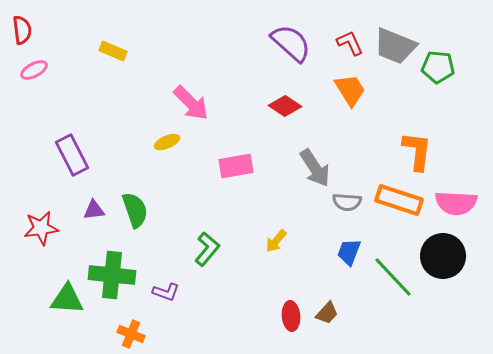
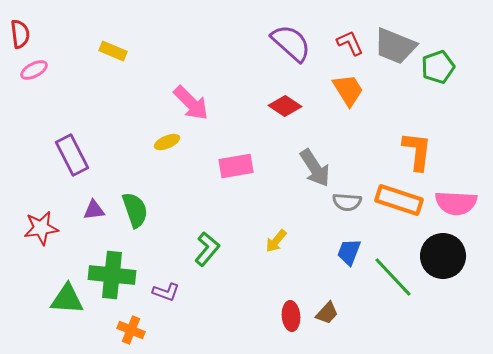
red semicircle: moved 2 px left, 4 px down
green pentagon: rotated 24 degrees counterclockwise
orange trapezoid: moved 2 px left
orange cross: moved 4 px up
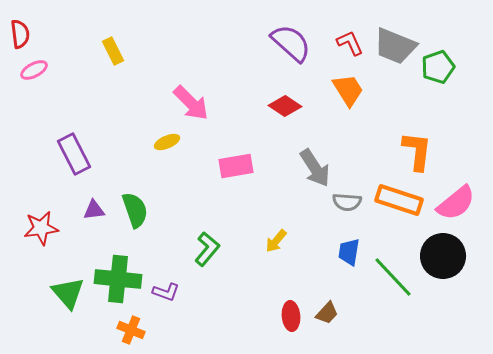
yellow rectangle: rotated 40 degrees clockwise
purple rectangle: moved 2 px right, 1 px up
pink semicircle: rotated 42 degrees counterclockwise
blue trapezoid: rotated 12 degrees counterclockwise
green cross: moved 6 px right, 4 px down
green triangle: moved 1 px right, 6 px up; rotated 45 degrees clockwise
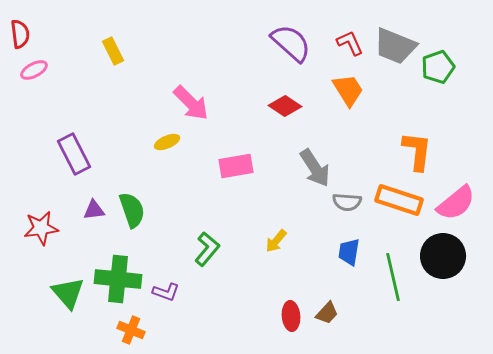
green semicircle: moved 3 px left
green line: rotated 30 degrees clockwise
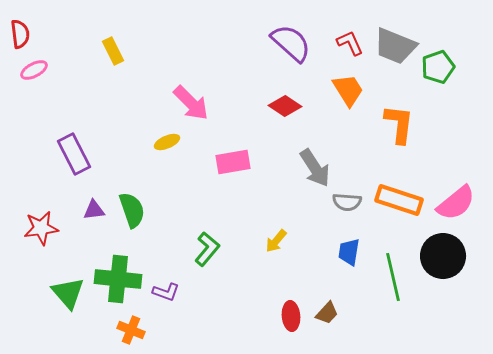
orange L-shape: moved 18 px left, 27 px up
pink rectangle: moved 3 px left, 4 px up
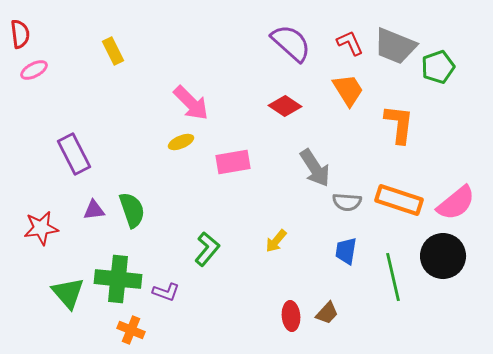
yellow ellipse: moved 14 px right
blue trapezoid: moved 3 px left, 1 px up
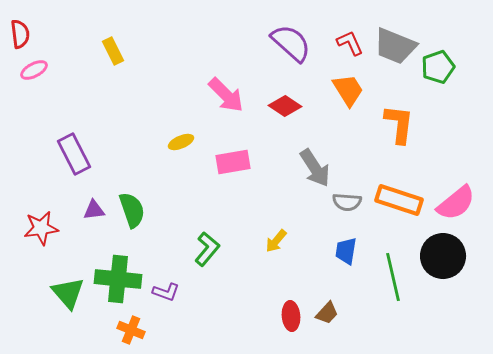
pink arrow: moved 35 px right, 8 px up
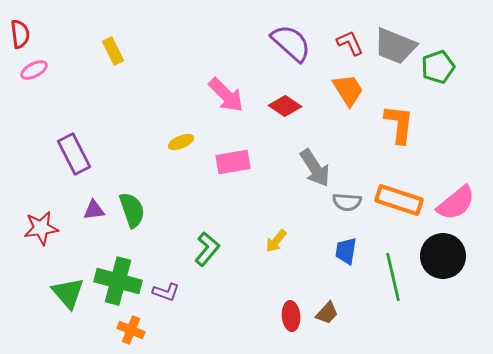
green cross: moved 2 px down; rotated 9 degrees clockwise
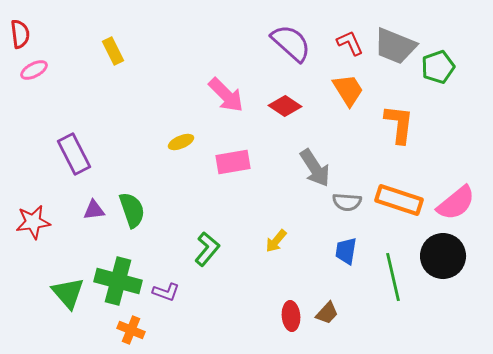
red star: moved 8 px left, 6 px up
